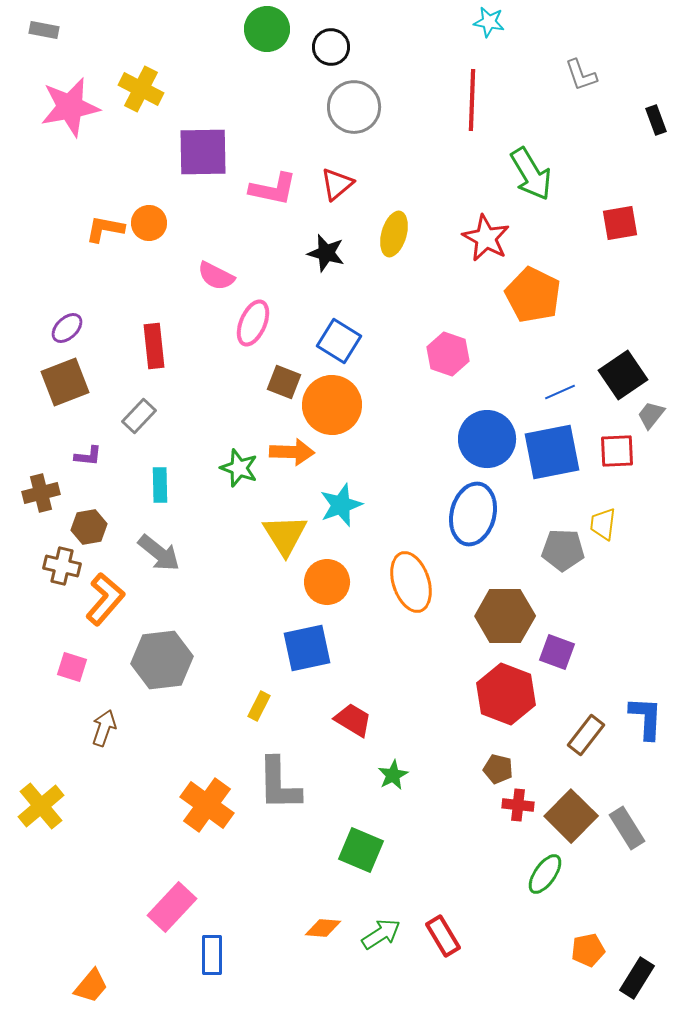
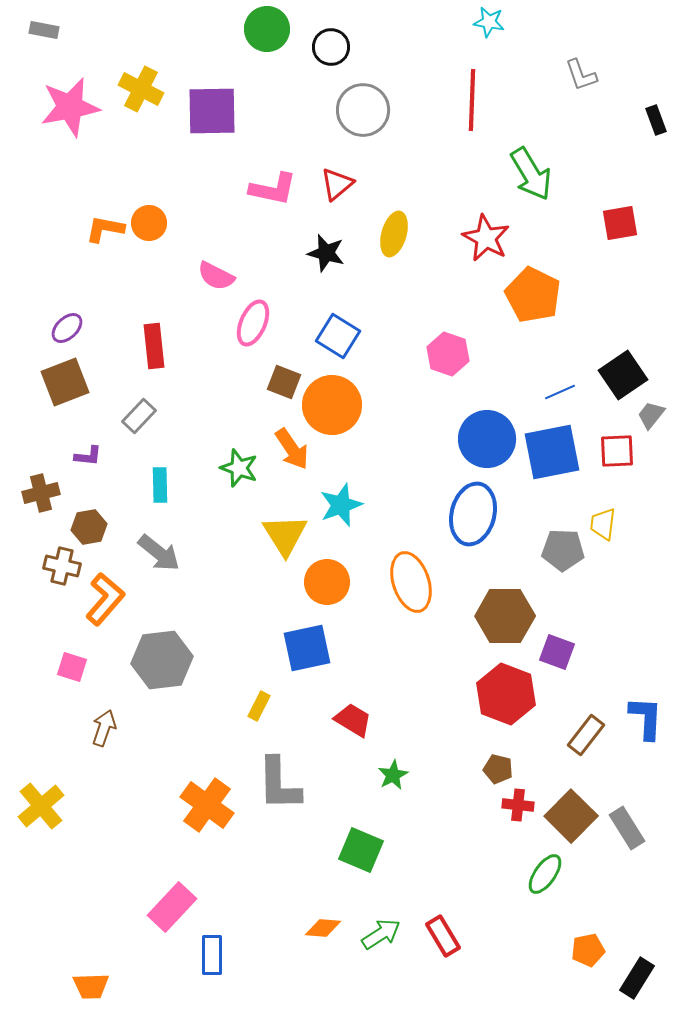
gray circle at (354, 107): moved 9 px right, 3 px down
purple square at (203, 152): moved 9 px right, 41 px up
blue square at (339, 341): moved 1 px left, 5 px up
orange arrow at (292, 452): moved 3 px up; rotated 54 degrees clockwise
orange trapezoid at (91, 986): rotated 48 degrees clockwise
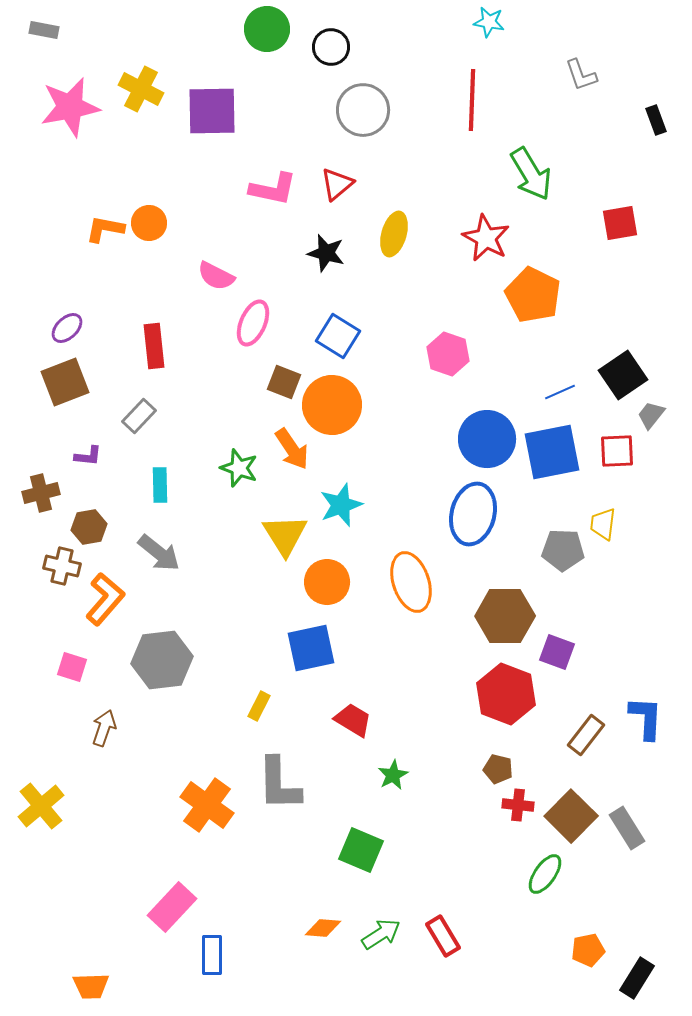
blue square at (307, 648): moved 4 px right
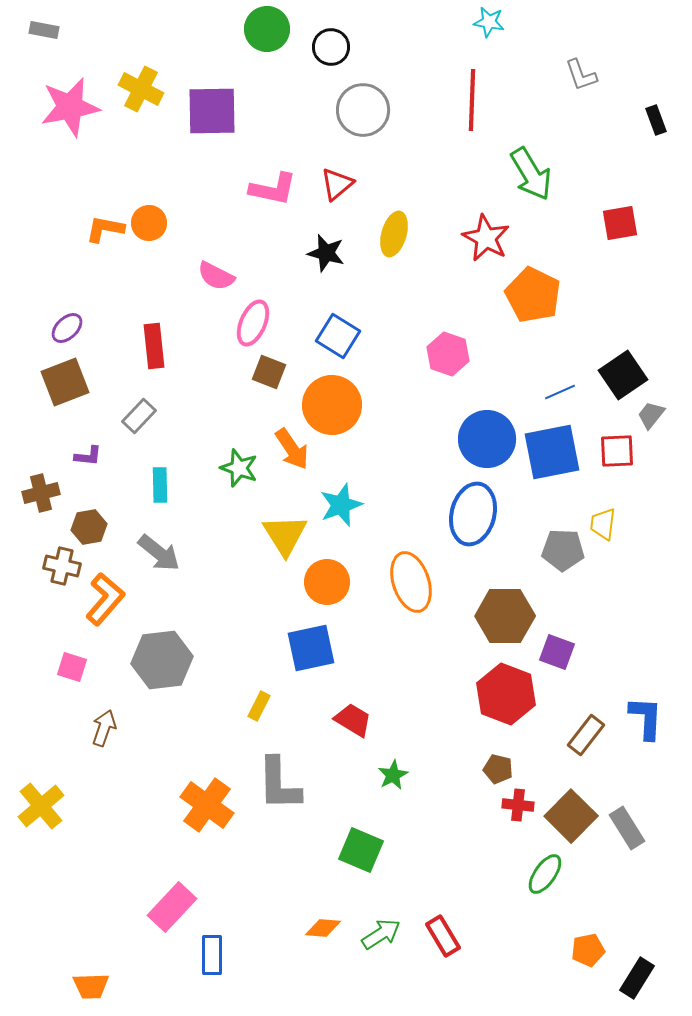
brown square at (284, 382): moved 15 px left, 10 px up
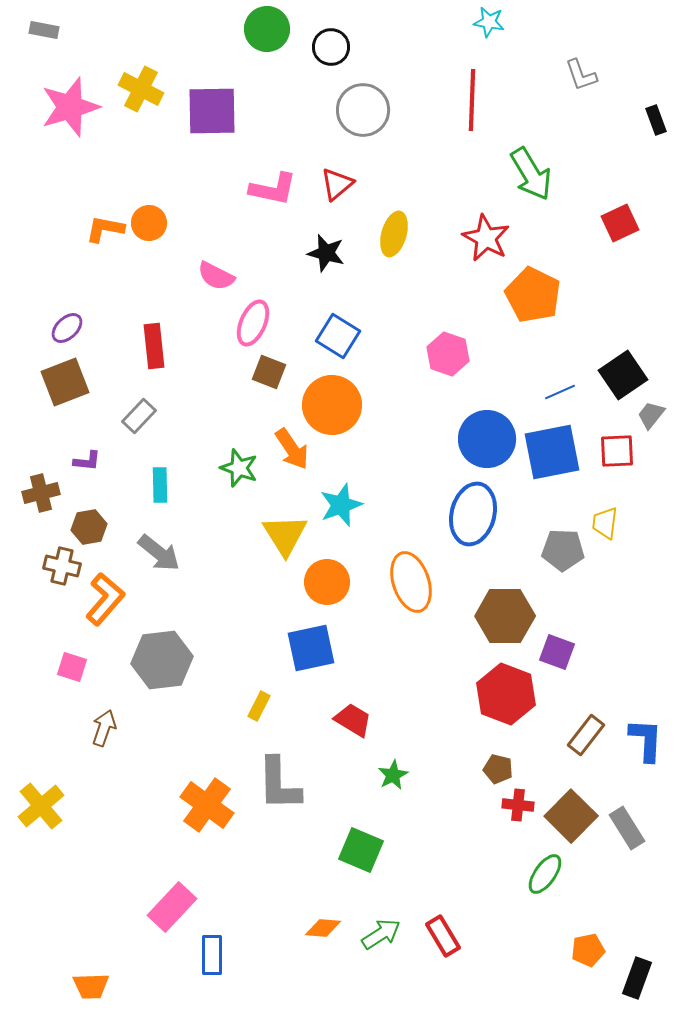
pink star at (70, 107): rotated 6 degrees counterclockwise
red square at (620, 223): rotated 15 degrees counterclockwise
purple L-shape at (88, 456): moved 1 px left, 5 px down
yellow trapezoid at (603, 524): moved 2 px right, 1 px up
blue L-shape at (646, 718): moved 22 px down
black rectangle at (637, 978): rotated 12 degrees counterclockwise
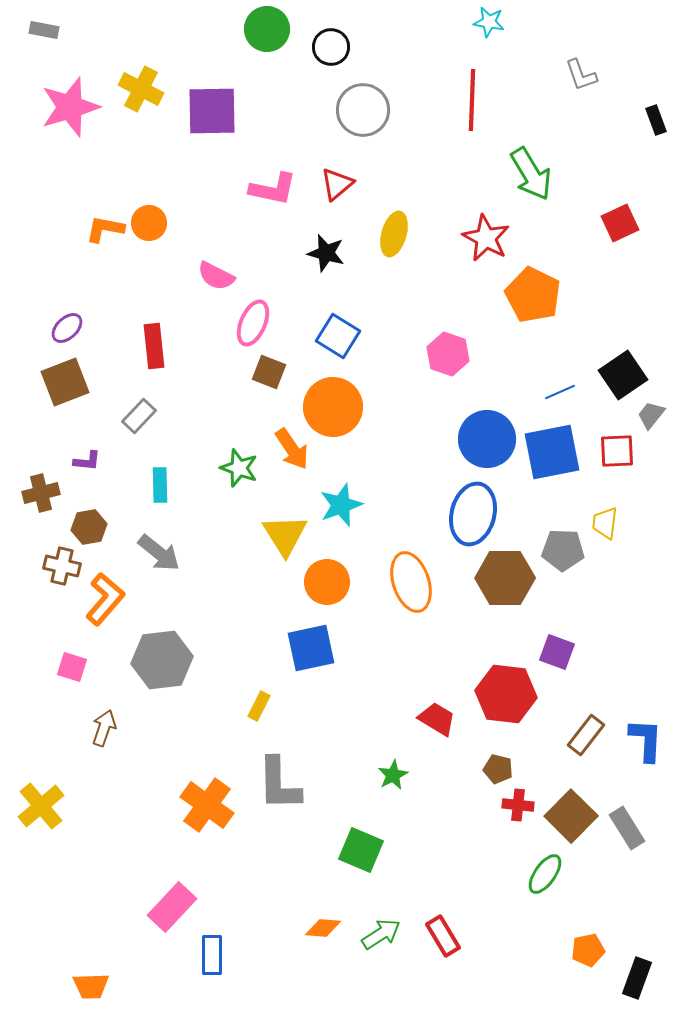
orange circle at (332, 405): moved 1 px right, 2 px down
brown hexagon at (505, 616): moved 38 px up
red hexagon at (506, 694): rotated 14 degrees counterclockwise
red trapezoid at (353, 720): moved 84 px right, 1 px up
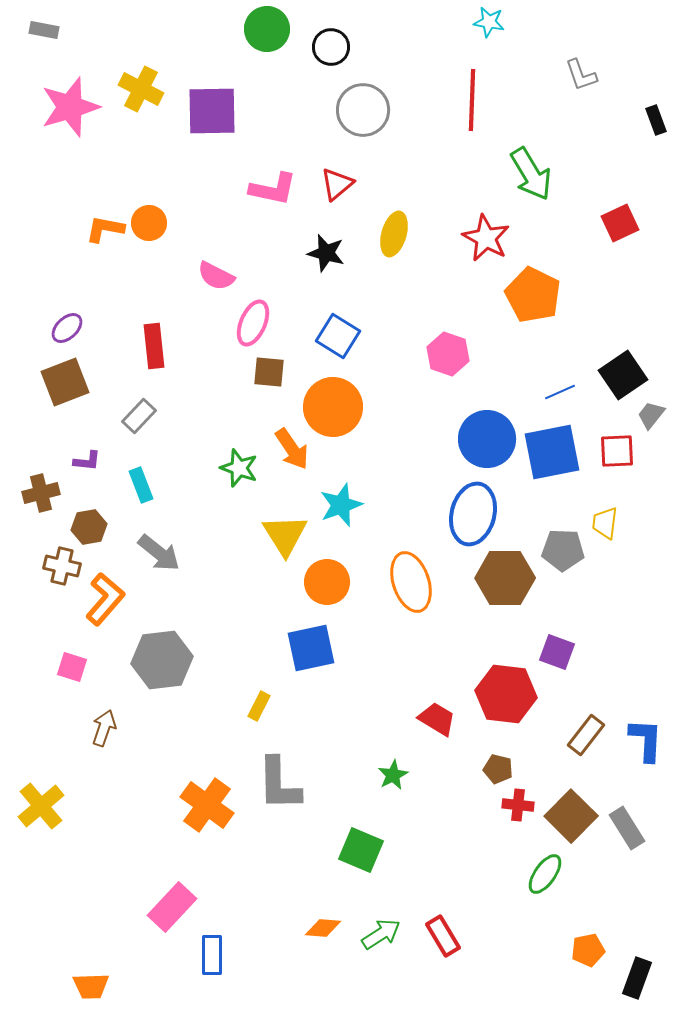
brown square at (269, 372): rotated 16 degrees counterclockwise
cyan rectangle at (160, 485): moved 19 px left; rotated 20 degrees counterclockwise
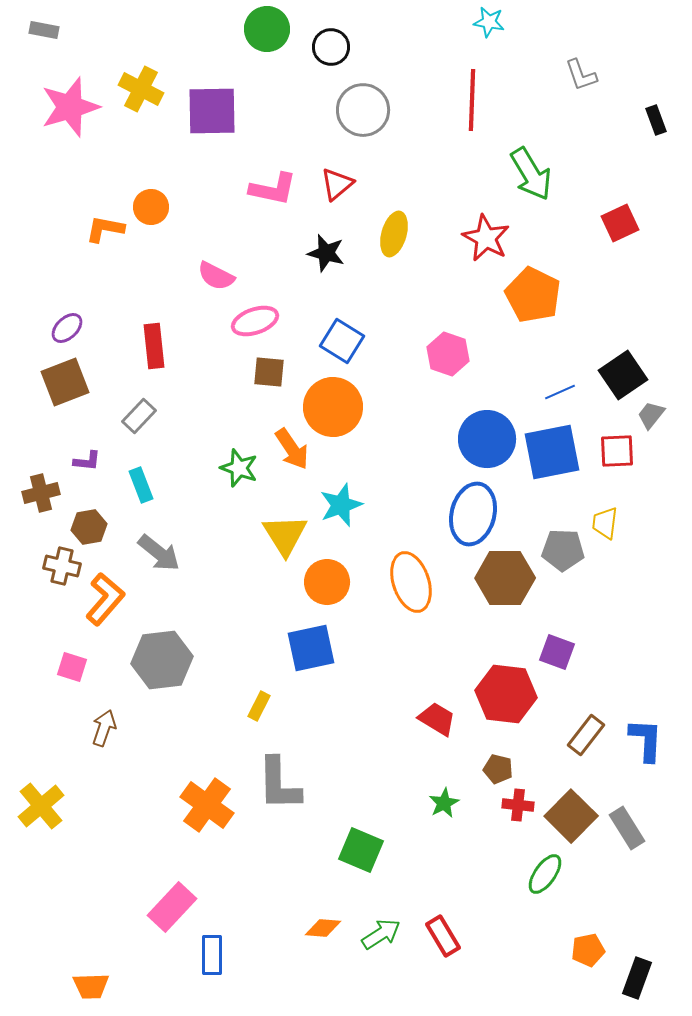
orange circle at (149, 223): moved 2 px right, 16 px up
pink ellipse at (253, 323): moved 2 px right, 2 px up; rotated 48 degrees clockwise
blue square at (338, 336): moved 4 px right, 5 px down
green star at (393, 775): moved 51 px right, 28 px down
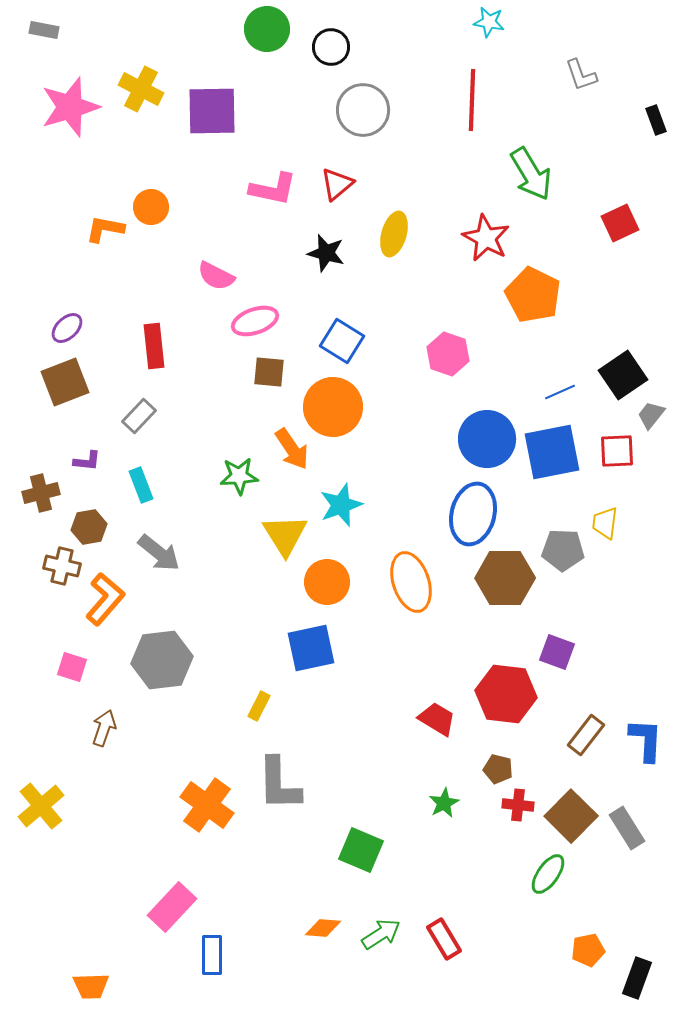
green star at (239, 468): moved 8 px down; rotated 24 degrees counterclockwise
green ellipse at (545, 874): moved 3 px right
red rectangle at (443, 936): moved 1 px right, 3 px down
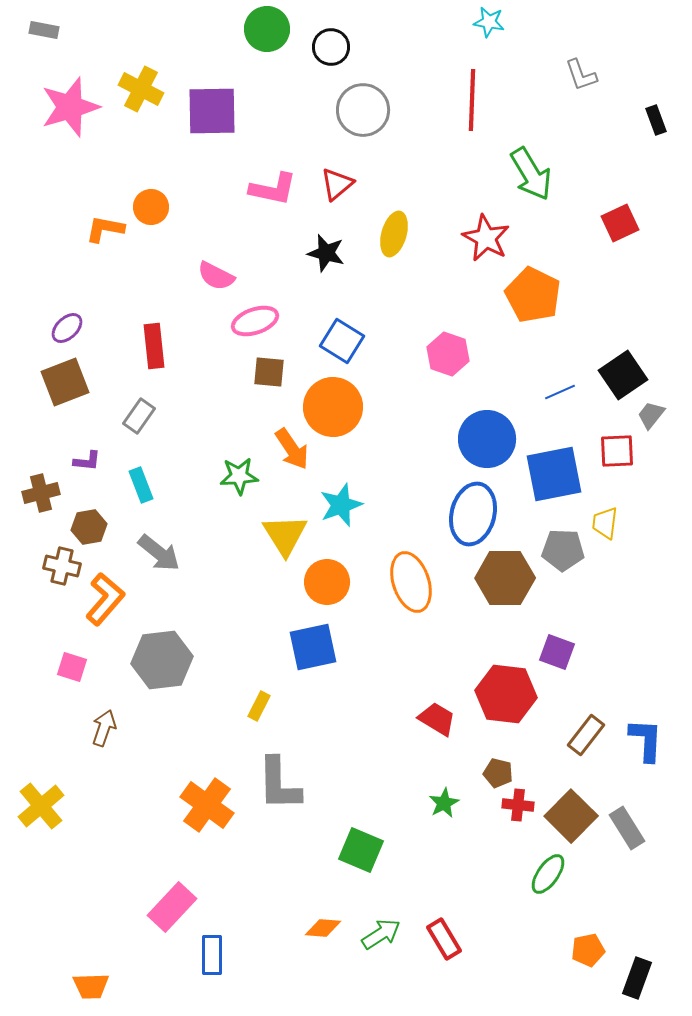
gray rectangle at (139, 416): rotated 8 degrees counterclockwise
blue square at (552, 452): moved 2 px right, 22 px down
blue square at (311, 648): moved 2 px right, 1 px up
brown pentagon at (498, 769): moved 4 px down
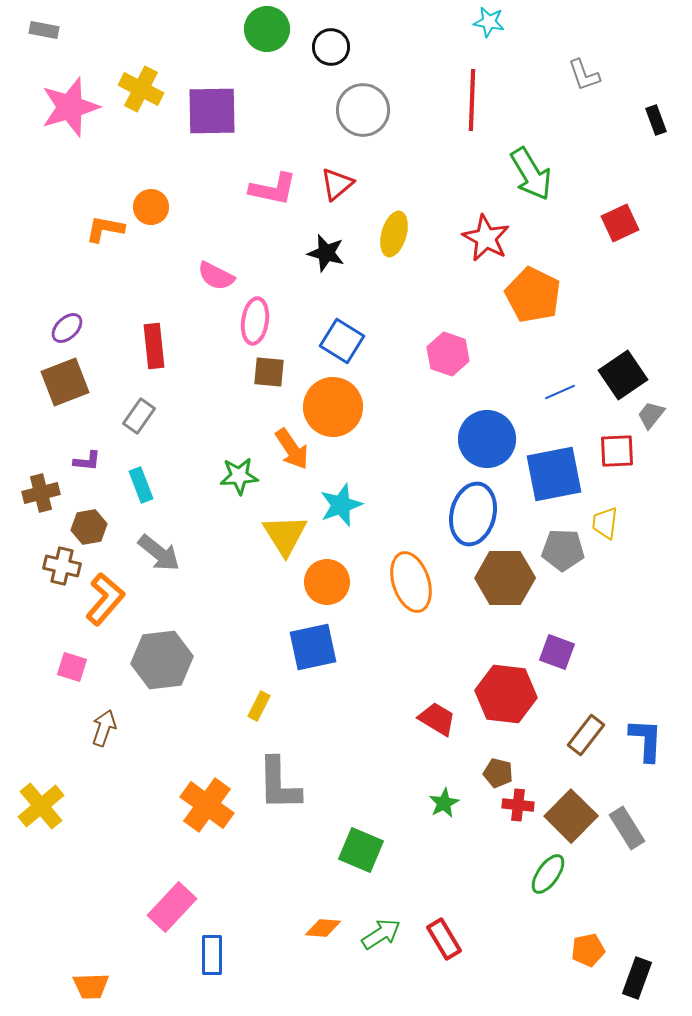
gray L-shape at (581, 75): moved 3 px right
pink ellipse at (255, 321): rotated 63 degrees counterclockwise
